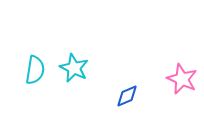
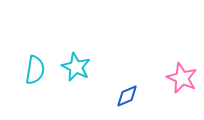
cyan star: moved 2 px right, 1 px up
pink star: moved 1 px up
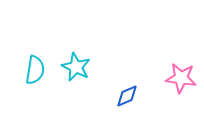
pink star: moved 1 px left; rotated 16 degrees counterclockwise
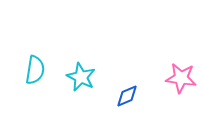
cyan star: moved 5 px right, 10 px down
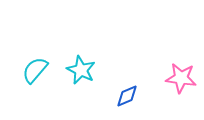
cyan semicircle: rotated 148 degrees counterclockwise
cyan star: moved 7 px up
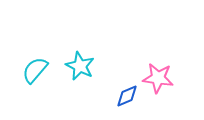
cyan star: moved 1 px left, 4 px up
pink star: moved 23 px left
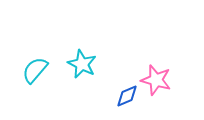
cyan star: moved 2 px right, 2 px up
pink star: moved 2 px left, 2 px down; rotated 8 degrees clockwise
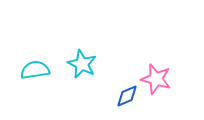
cyan semicircle: rotated 40 degrees clockwise
pink star: moved 1 px up
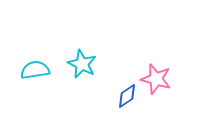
blue diamond: rotated 10 degrees counterclockwise
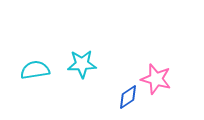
cyan star: rotated 28 degrees counterclockwise
blue diamond: moved 1 px right, 1 px down
